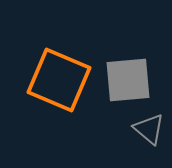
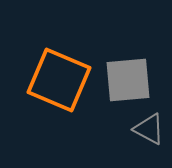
gray triangle: rotated 12 degrees counterclockwise
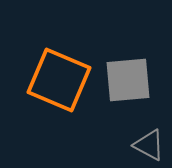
gray triangle: moved 16 px down
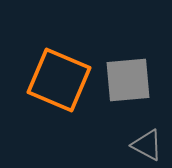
gray triangle: moved 2 px left
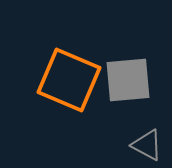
orange square: moved 10 px right
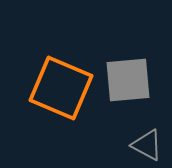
orange square: moved 8 px left, 8 px down
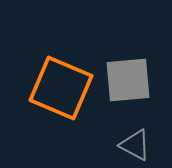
gray triangle: moved 12 px left
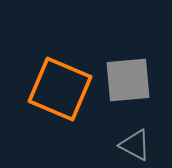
orange square: moved 1 px left, 1 px down
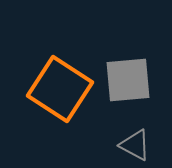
orange square: rotated 10 degrees clockwise
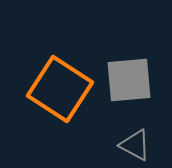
gray square: moved 1 px right
